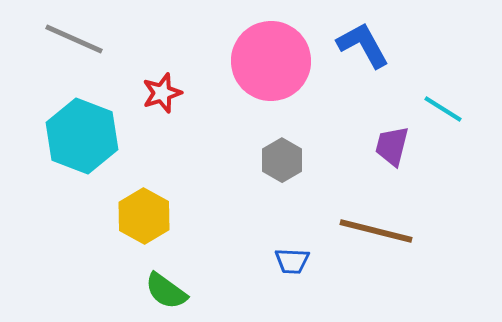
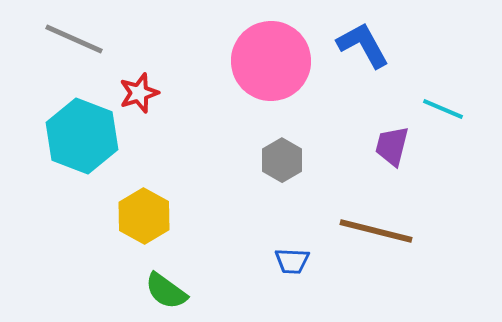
red star: moved 23 px left
cyan line: rotated 9 degrees counterclockwise
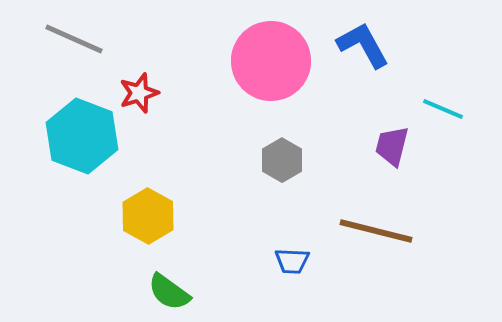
yellow hexagon: moved 4 px right
green semicircle: moved 3 px right, 1 px down
